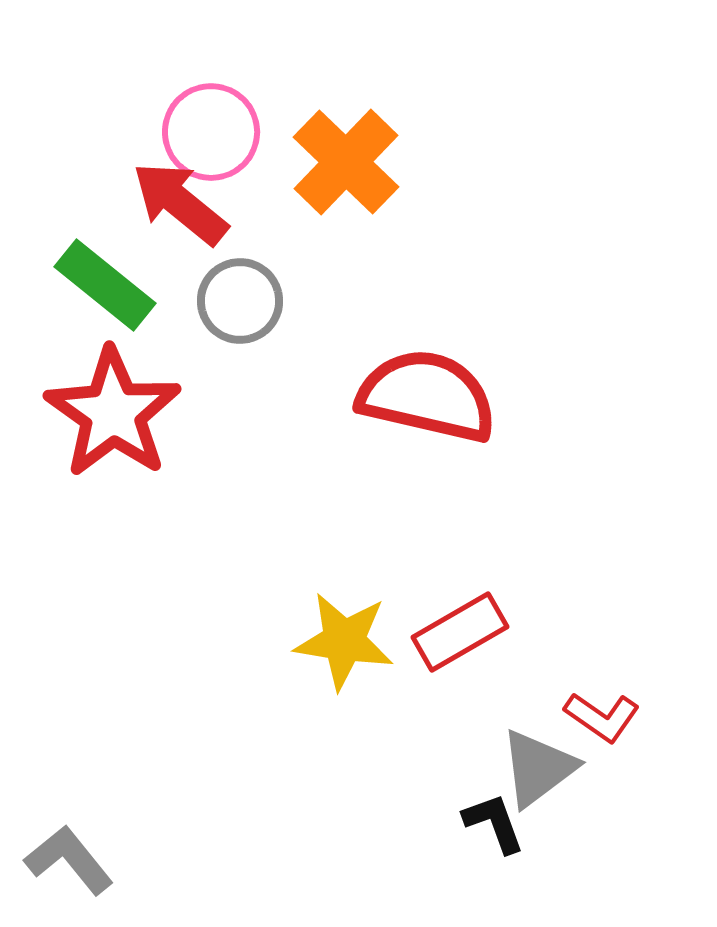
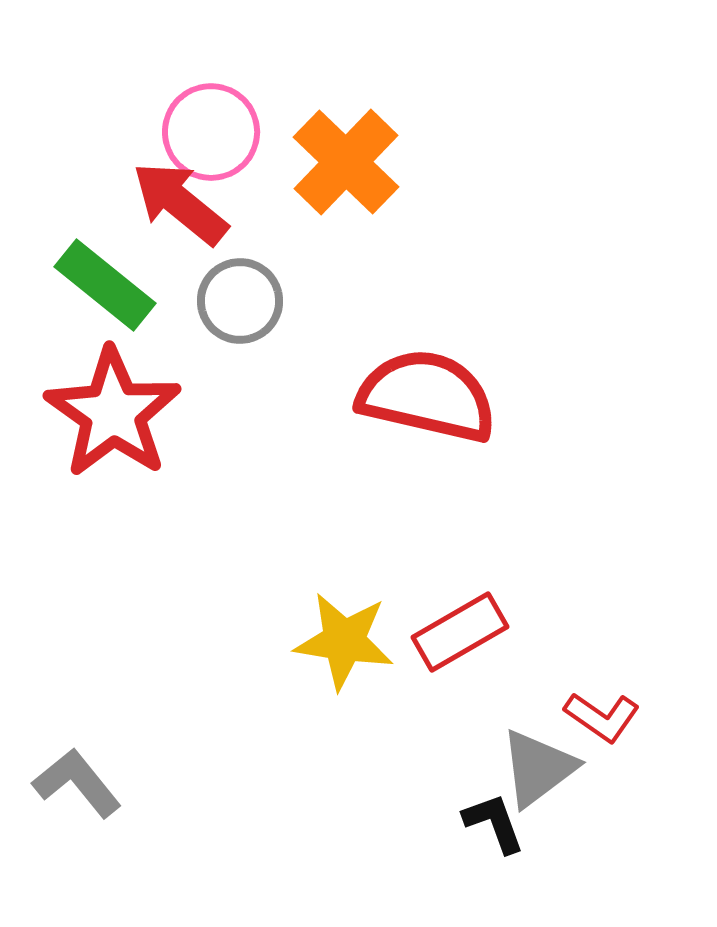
gray L-shape: moved 8 px right, 77 px up
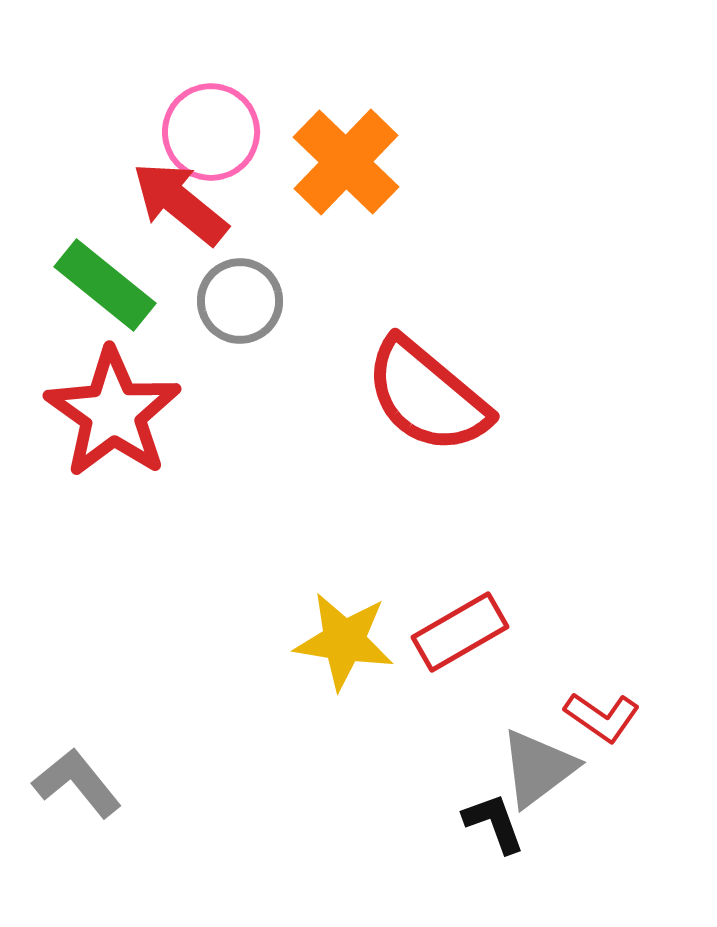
red semicircle: rotated 153 degrees counterclockwise
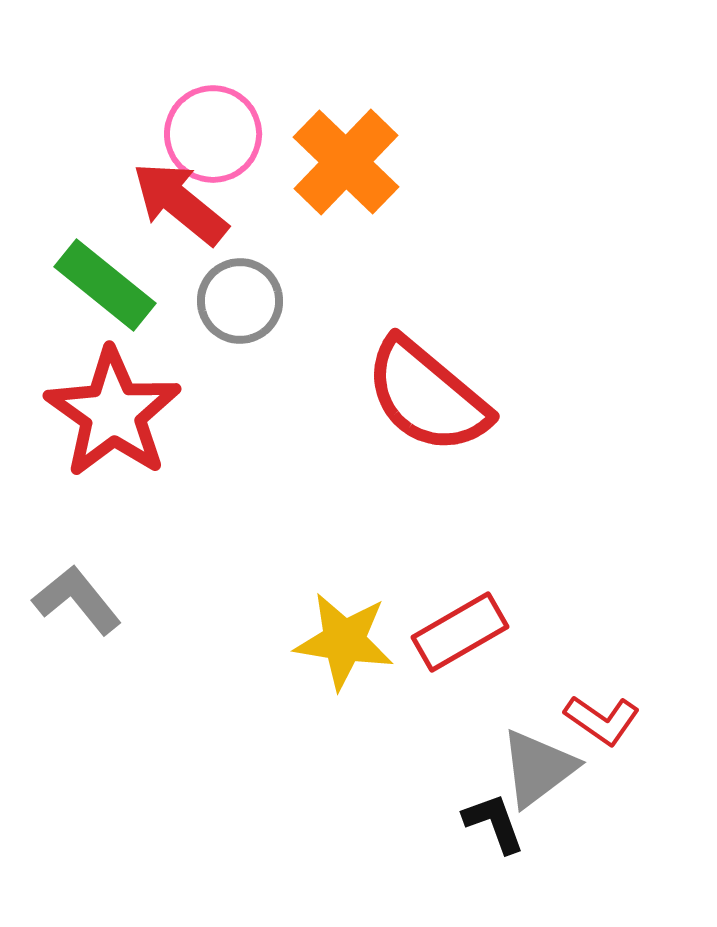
pink circle: moved 2 px right, 2 px down
red L-shape: moved 3 px down
gray L-shape: moved 183 px up
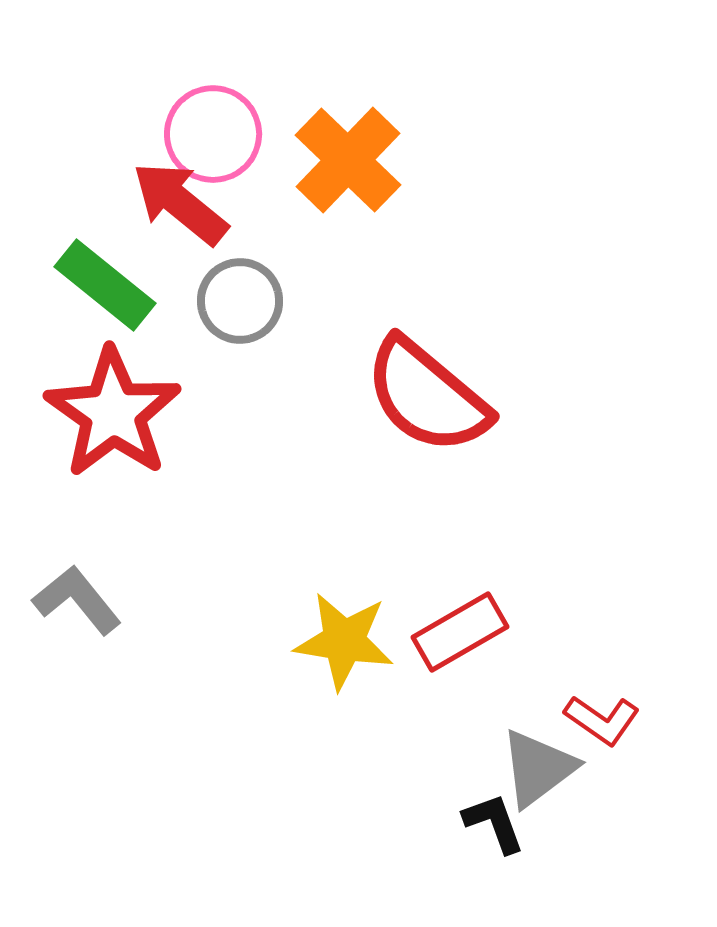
orange cross: moved 2 px right, 2 px up
